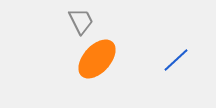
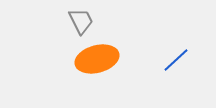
orange ellipse: rotated 33 degrees clockwise
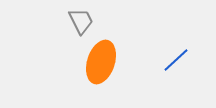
orange ellipse: moved 4 px right, 3 px down; rotated 57 degrees counterclockwise
